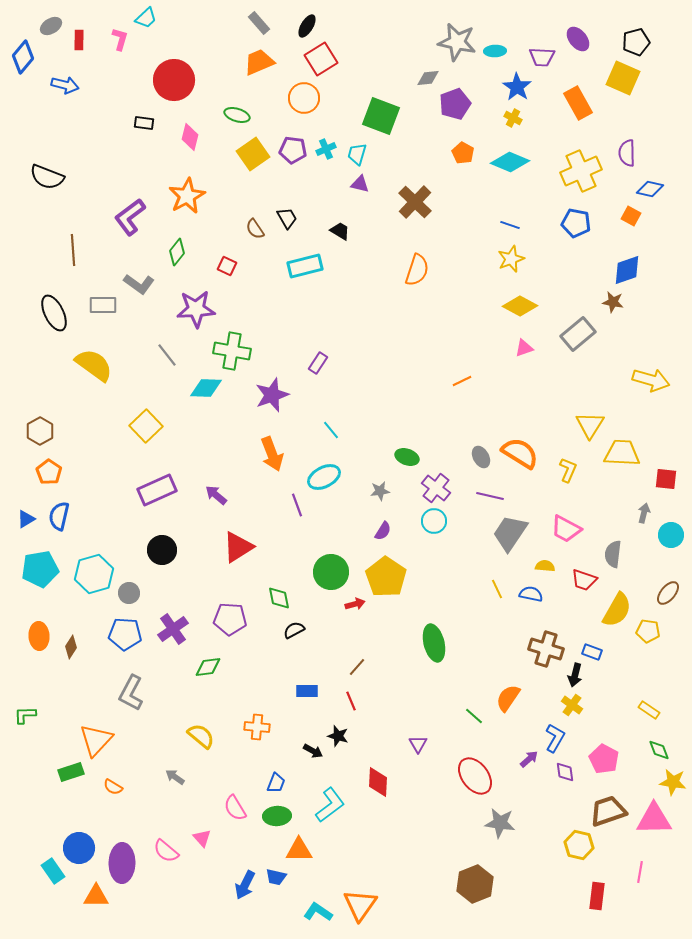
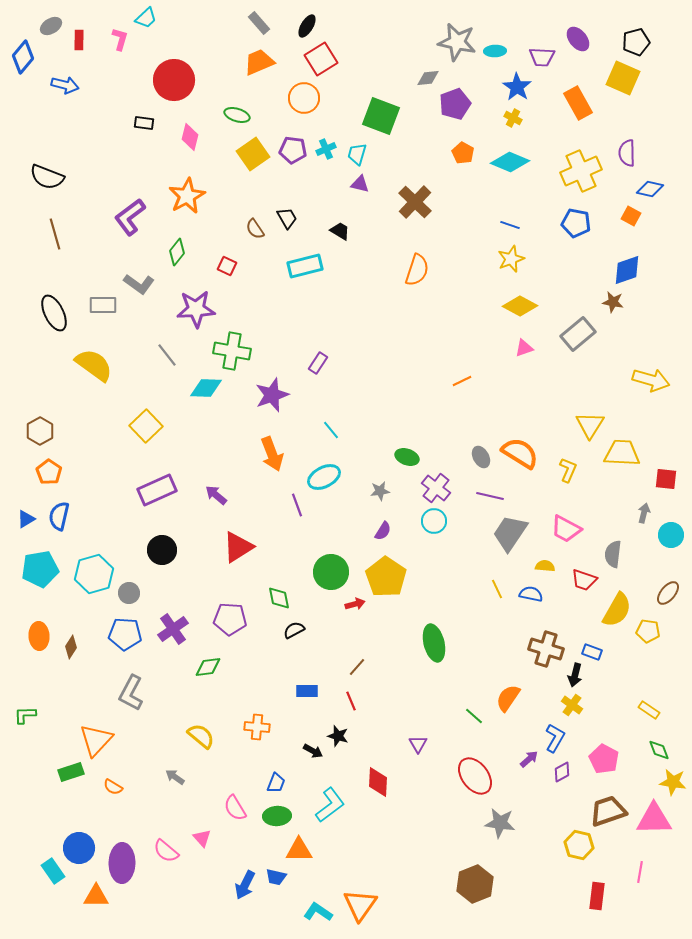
brown line at (73, 250): moved 18 px left, 16 px up; rotated 12 degrees counterclockwise
purple diamond at (565, 772): moved 3 px left; rotated 70 degrees clockwise
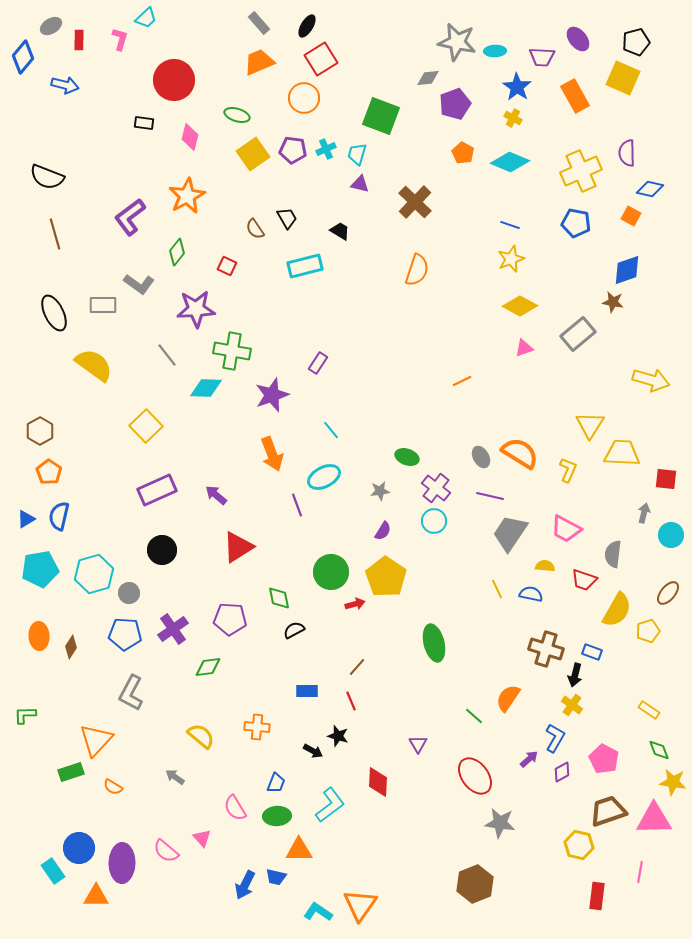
orange rectangle at (578, 103): moved 3 px left, 7 px up
yellow pentagon at (648, 631): rotated 25 degrees counterclockwise
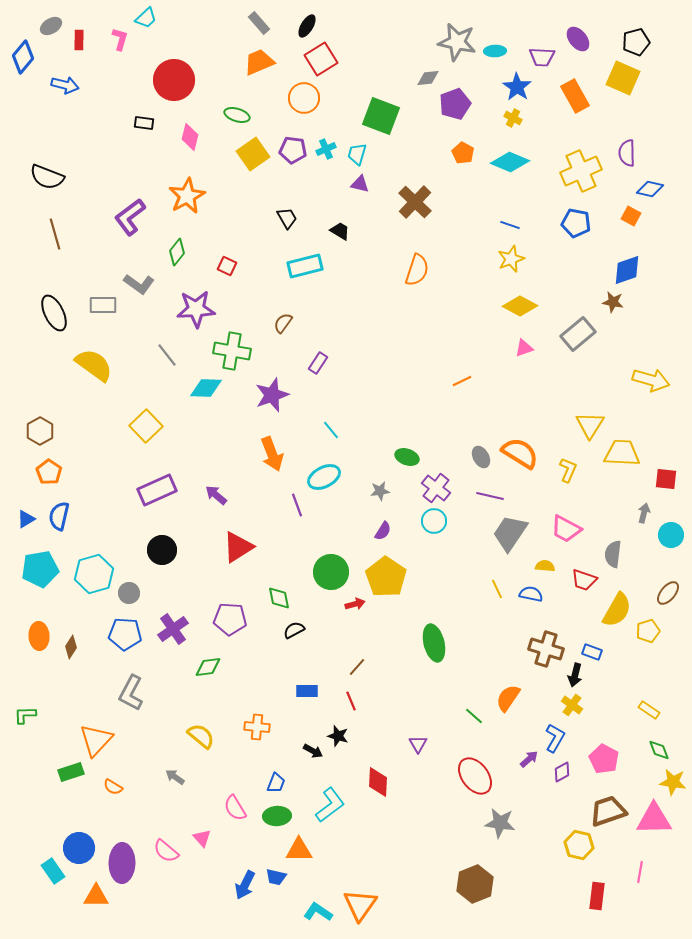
brown semicircle at (255, 229): moved 28 px right, 94 px down; rotated 70 degrees clockwise
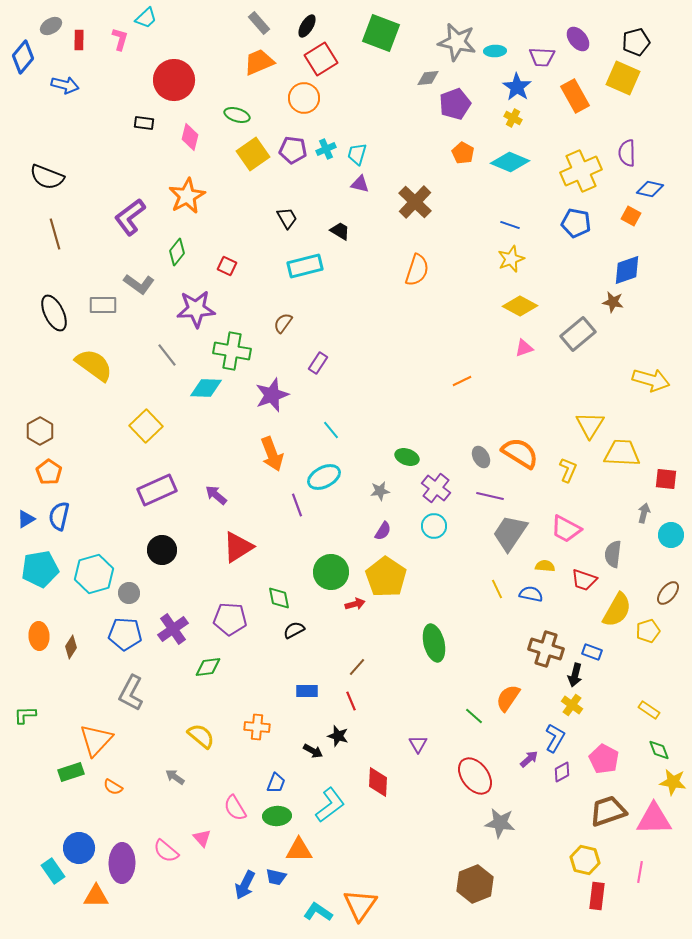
green square at (381, 116): moved 83 px up
cyan circle at (434, 521): moved 5 px down
yellow hexagon at (579, 845): moved 6 px right, 15 px down
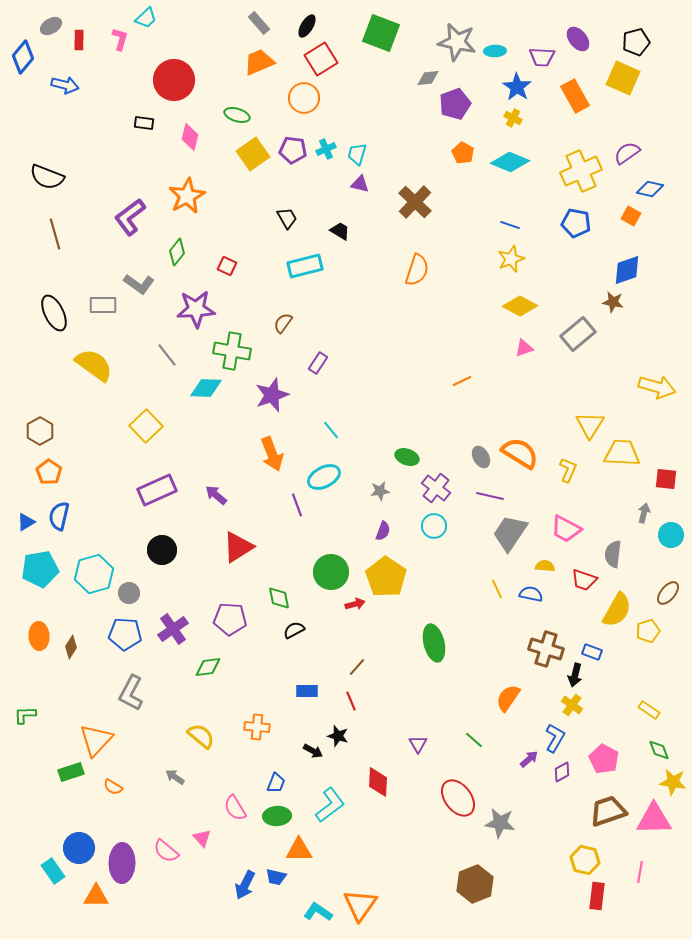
purple semicircle at (627, 153): rotated 56 degrees clockwise
yellow arrow at (651, 380): moved 6 px right, 7 px down
blue triangle at (26, 519): moved 3 px down
purple semicircle at (383, 531): rotated 12 degrees counterclockwise
green line at (474, 716): moved 24 px down
red ellipse at (475, 776): moved 17 px left, 22 px down
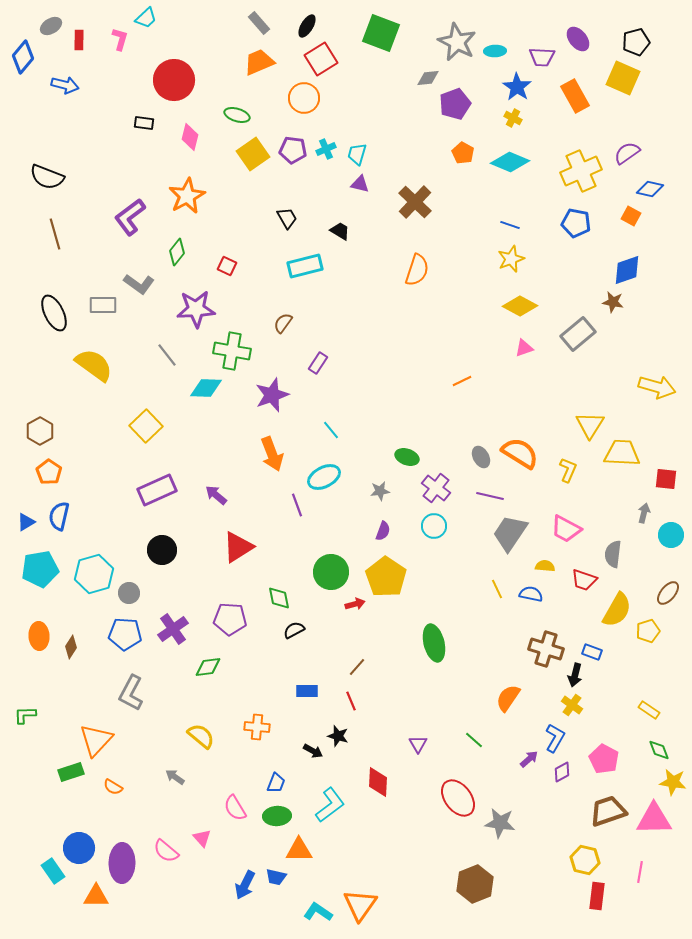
gray star at (457, 42): rotated 15 degrees clockwise
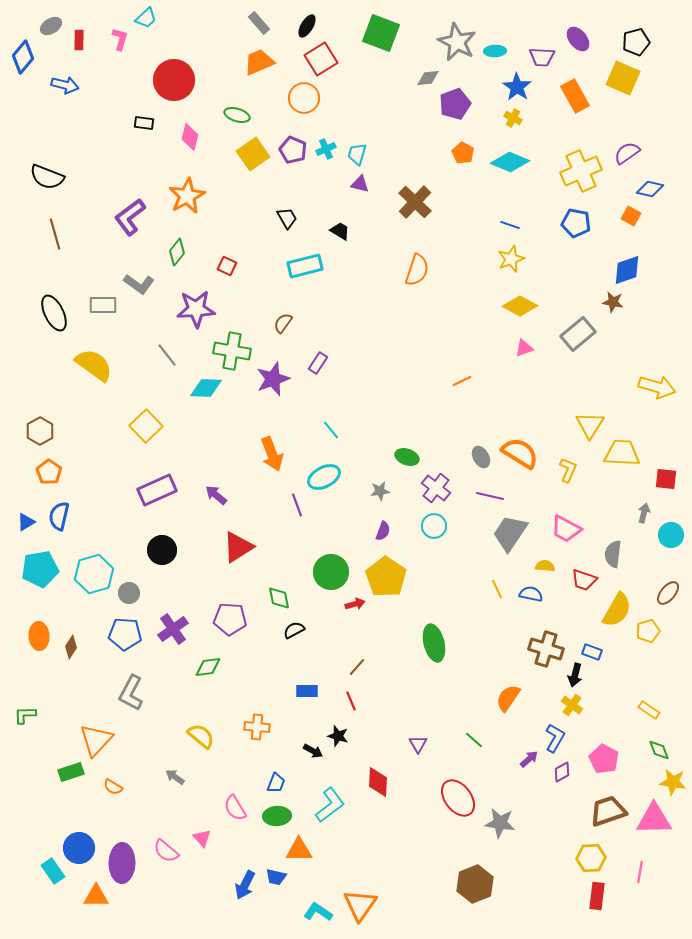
purple pentagon at (293, 150): rotated 16 degrees clockwise
purple star at (272, 395): moved 1 px right, 16 px up
yellow hexagon at (585, 860): moved 6 px right, 2 px up; rotated 16 degrees counterclockwise
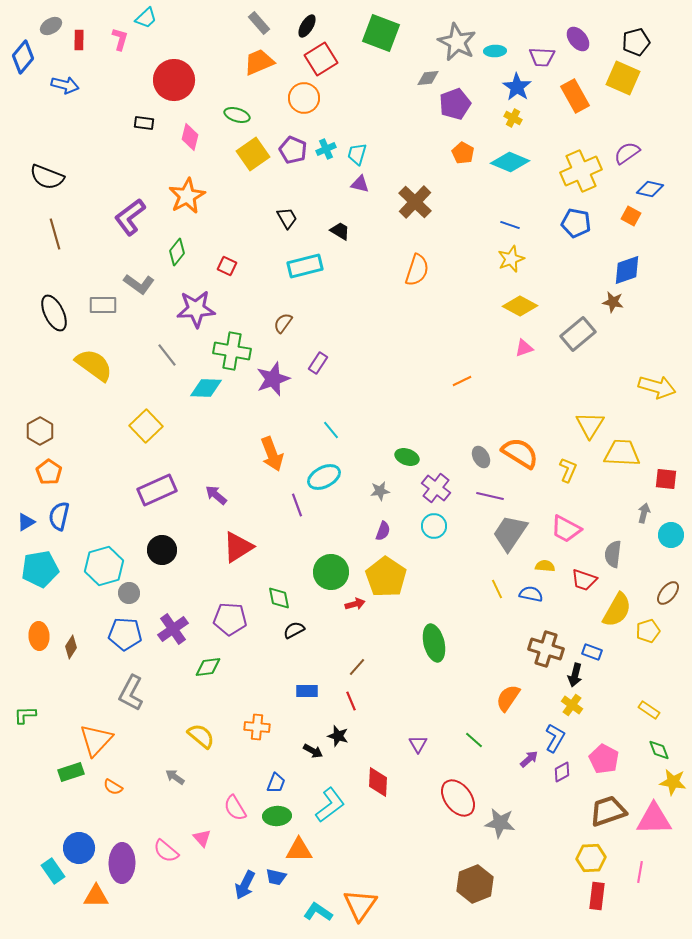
cyan hexagon at (94, 574): moved 10 px right, 8 px up
